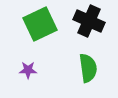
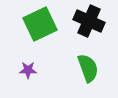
green semicircle: rotated 12 degrees counterclockwise
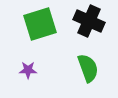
green square: rotated 8 degrees clockwise
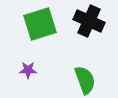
green semicircle: moved 3 px left, 12 px down
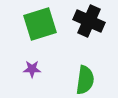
purple star: moved 4 px right, 1 px up
green semicircle: rotated 28 degrees clockwise
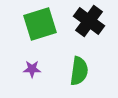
black cross: rotated 12 degrees clockwise
green semicircle: moved 6 px left, 9 px up
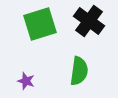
purple star: moved 6 px left, 12 px down; rotated 18 degrees clockwise
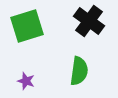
green square: moved 13 px left, 2 px down
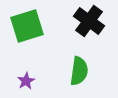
purple star: rotated 24 degrees clockwise
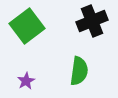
black cross: moved 3 px right; rotated 32 degrees clockwise
green square: rotated 20 degrees counterclockwise
